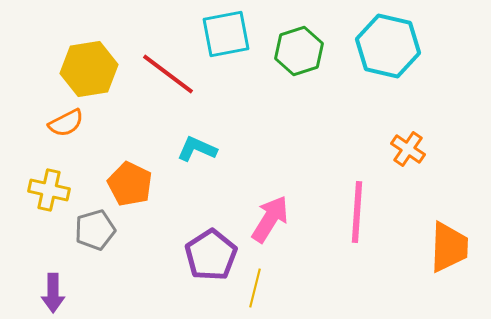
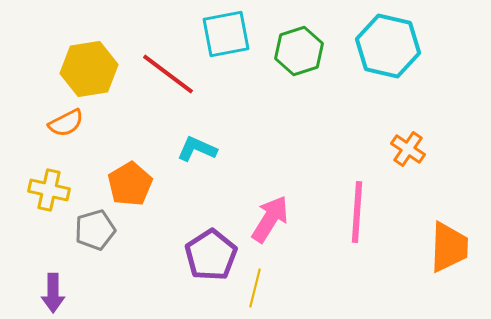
orange pentagon: rotated 15 degrees clockwise
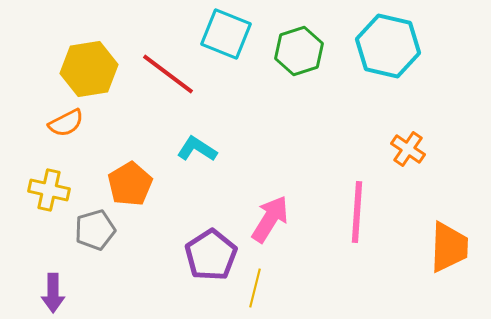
cyan square: rotated 33 degrees clockwise
cyan L-shape: rotated 9 degrees clockwise
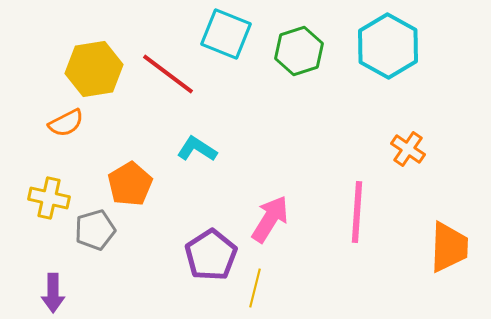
cyan hexagon: rotated 16 degrees clockwise
yellow hexagon: moved 5 px right
yellow cross: moved 8 px down
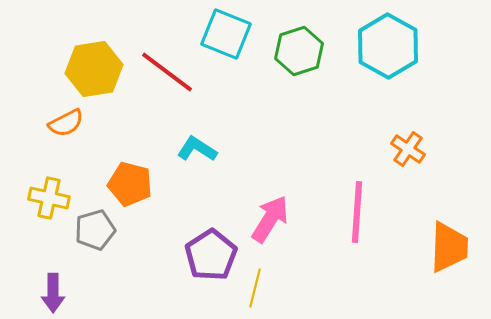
red line: moved 1 px left, 2 px up
orange pentagon: rotated 27 degrees counterclockwise
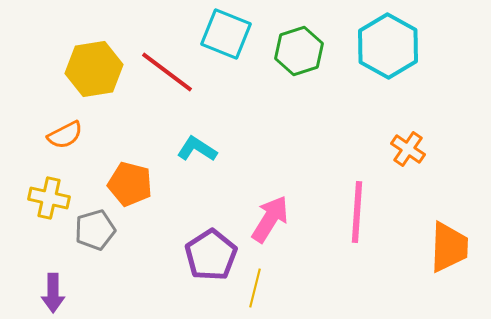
orange semicircle: moved 1 px left, 12 px down
